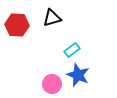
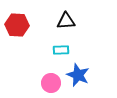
black triangle: moved 14 px right, 3 px down; rotated 12 degrees clockwise
cyan rectangle: moved 11 px left; rotated 35 degrees clockwise
pink circle: moved 1 px left, 1 px up
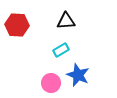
cyan rectangle: rotated 28 degrees counterclockwise
